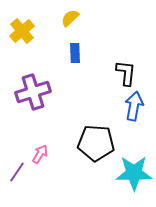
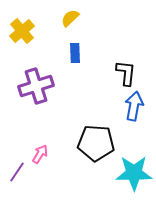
purple cross: moved 3 px right, 6 px up
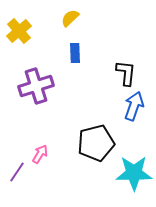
yellow cross: moved 3 px left
blue arrow: rotated 8 degrees clockwise
black pentagon: rotated 18 degrees counterclockwise
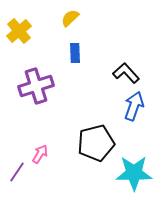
black L-shape: rotated 48 degrees counterclockwise
